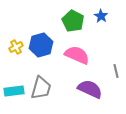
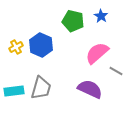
green pentagon: rotated 15 degrees counterclockwise
blue hexagon: rotated 20 degrees counterclockwise
pink semicircle: moved 20 px right, 2 px up; rotated 65 degrees counterclockwise
gray line: rotated 48 degrees counterclockwise
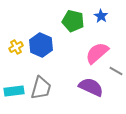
purple semicircle: moved 1 px right, 2 px up
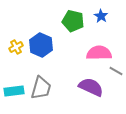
pink semicircle: moved 2 px right; rotated 40 degrees clockwise
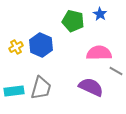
blue star: moved 1 px left, 2 px up
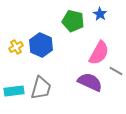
pink semicircle: rotated 120 degrees clockwise
purple semicircle: moved 1 px left, 5 px up
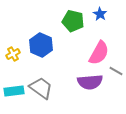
yellow cross: moved 3 px left, 7 px down
purple semicircle: rotated 150 degrees clockwise
gray trapezoid: rotated 70 degrees counterclockwise
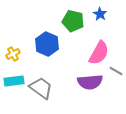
blue hexagon: moved 6 px right, 1 px up
cyan rectangle: moved 10 px up
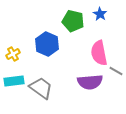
pink semicircle: rotated 140 degrees clockwise
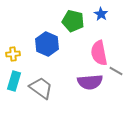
blue star: moved 1 px right
yellow cross: rotated 24 degrees clockwise
cyan rectangle: rotated 66 degrees counterclockwise
